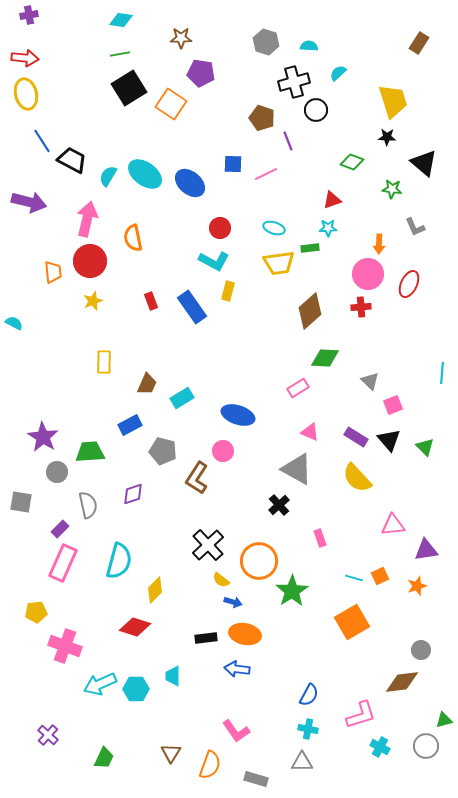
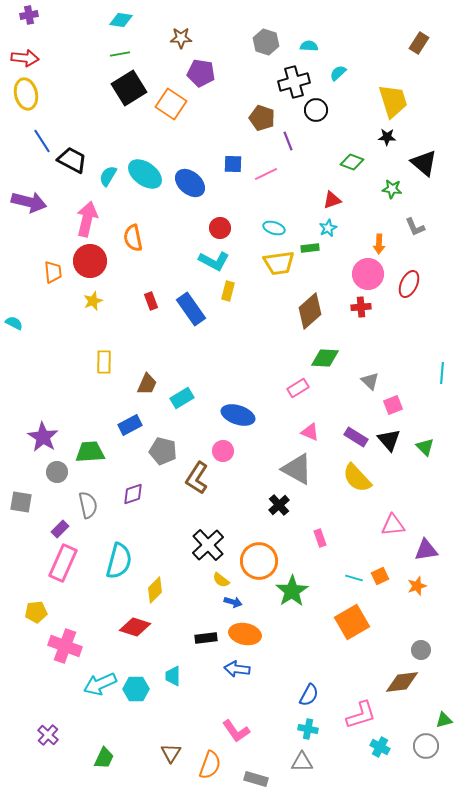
cyan star at (328, 228): rotated 24 degrees counterclockwise
blue rectangle at (192, 307): moved 1 px left, 2 px down
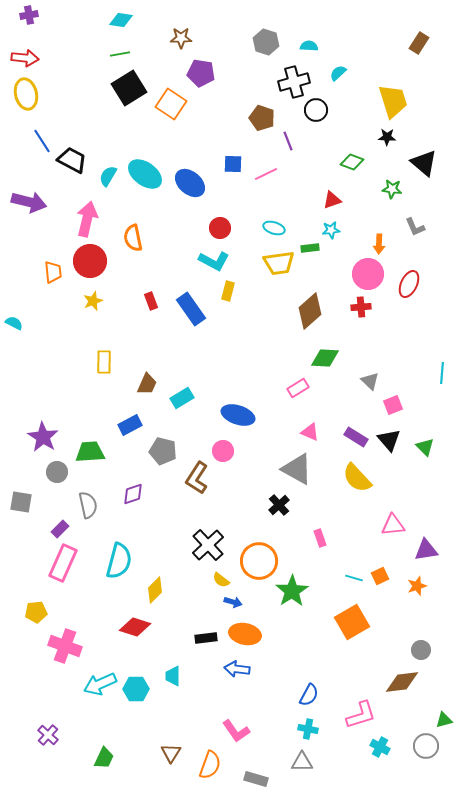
cyan star at (328, 228): moved 3 px right, 2 px down; rotated 18 degrees clockwise
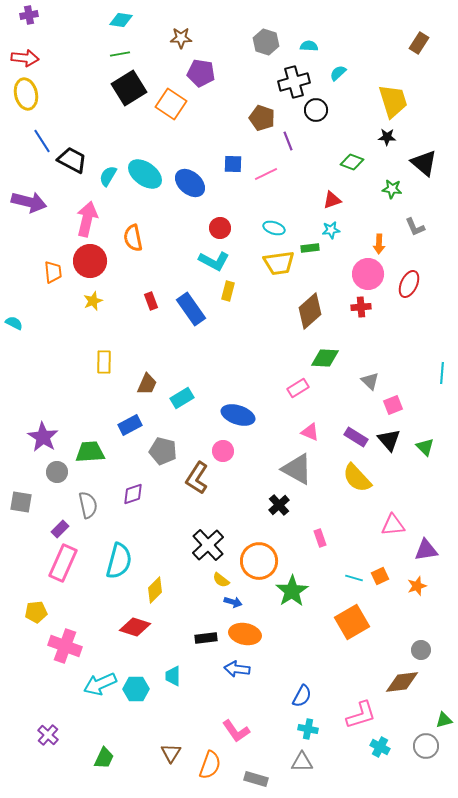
blue semicircle at (309, 695): moved 7 px left, 1 px down
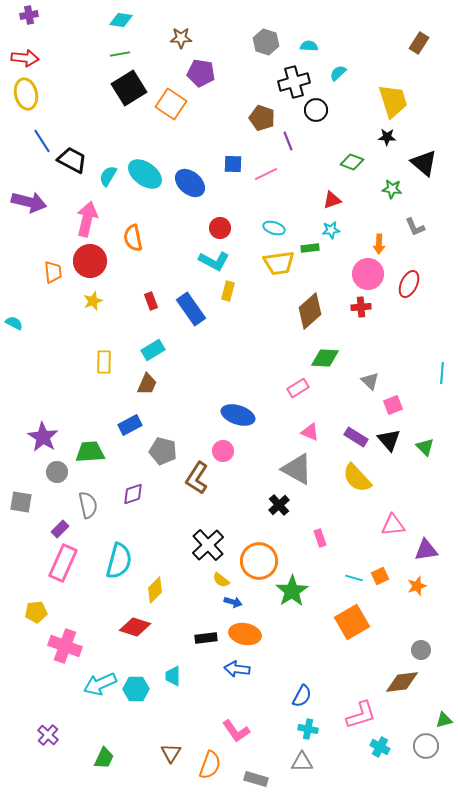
cyan rectangle at (182, 398): moved 29 px left, 48 px up
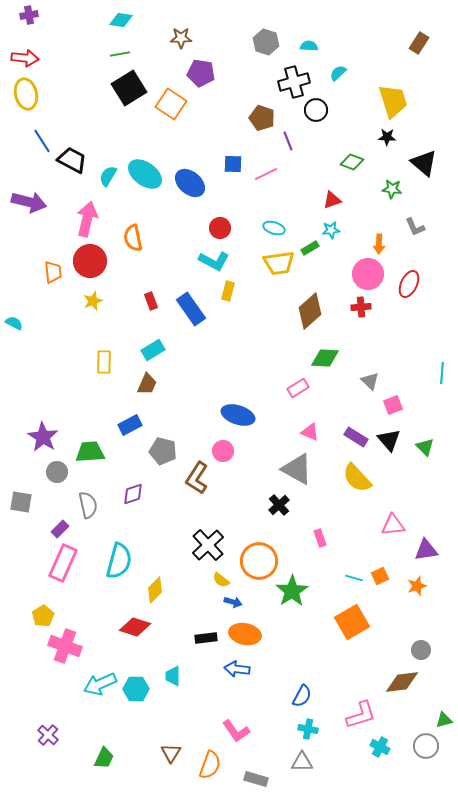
green rectangle at (310, 248): rotated 24 degrees counterclockwise
yellow pentagon at (36, 612): moved 7 px right, 4 px down; rotated 25 degrees counterclockwise
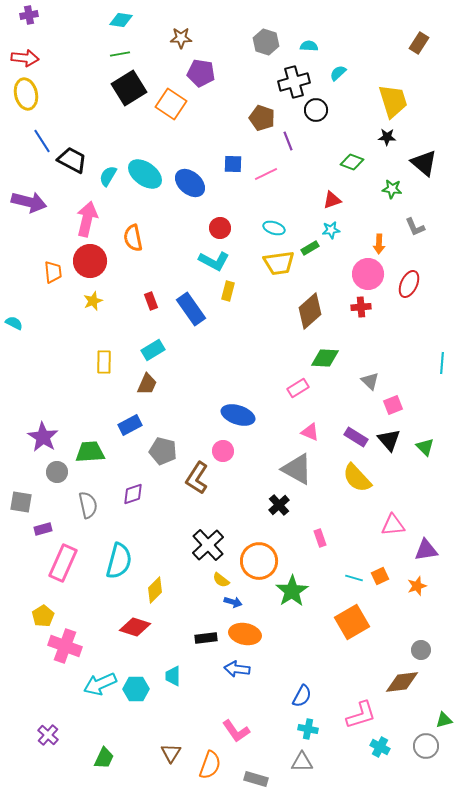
cyan line at (442, 373): moved 10 px up
purple rectangle at (60, 529): moved 17 px left; rotated 30 degrees clockwise
